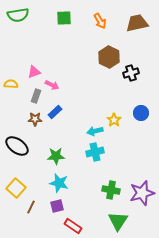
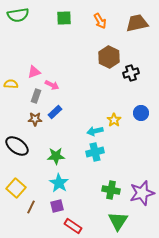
cyan star: rotated 18 degrees clockwise
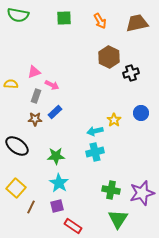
green semicircle: rotated 20 degrees clockwise
green triangle: moved 2 px up
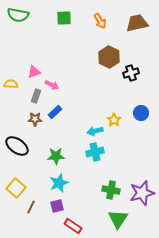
cyan star: rotated 18 degrees clockwise
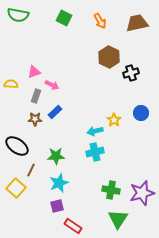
green square: rotated 28 degrees clockwise
brown line: moved 37 px up
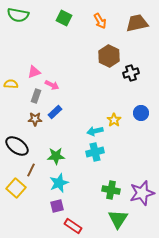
brown hexagon: moved 1 px up
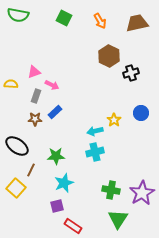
cyan star: moved 5 px right
purple star: rotated 15 degrees counterclockwise
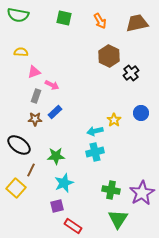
green square: rotated 14 degrees counterclockwise
black cross: rotated 21 degrees counterclockwise
yellow semicircle: moved 10 px right, 32 px up
black ellipse: moved 2 px right, 1 px up
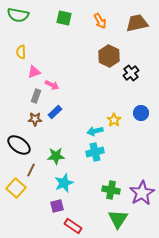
yellow semicircle: rotated 96 degrees counterclockwise
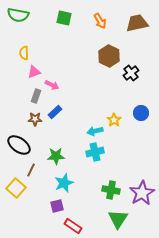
yellow semicircle: moved 3 px right, 1 px down
